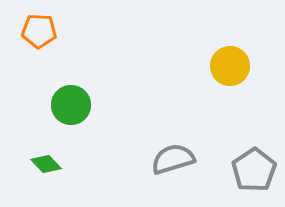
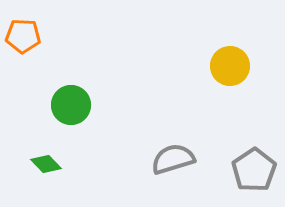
orange pentagon: moved 16 px left, 5 px down
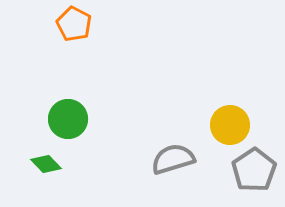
orange pentagon: moved 51 px right, 12 px up; rotated 24 degrees clockwise
yellow circle: moved 59 px down
green circle: moved 3 px left, 14 px down
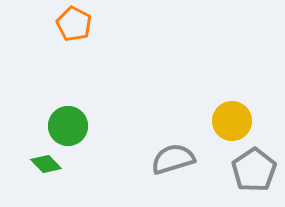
green circle: moved 7 px down
yellow circle: moved 2 px right, 4 px up
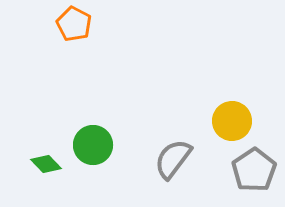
green circle: moved 25 px right, 19 px down
gray semicircle: rotated 36 degrees counterclockwise
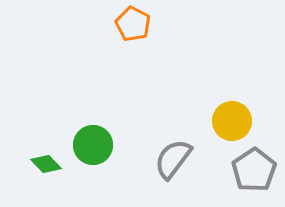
orange pentagon: moved 59 px right
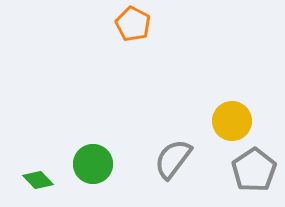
green circle: moved 19 px down
green diamond: moved 8 px left, 16 px down
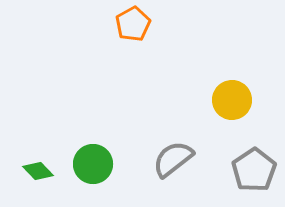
orange pentagon: rotated 16 degrees clockwise
yellow circle: moved 21 px up
gray semicircle: rotated 15 degrees clockwise
green diamond: moved 9 px up
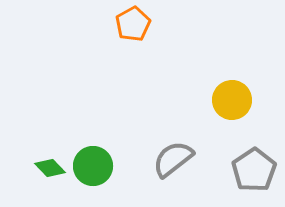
green circle: moved 2 px down
green diamond: moved 12 px right, 3 px up
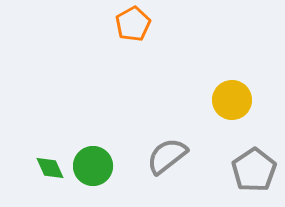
gray semicircle: moved 6 px left, 3 px up
green diamond: rotated 20 degrees clockwise
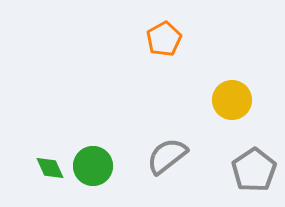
orange pentagon: moved 31 px right, 15 px down
